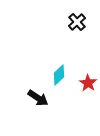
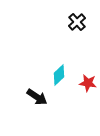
red star: rotated 24 degrees counterclockwise
black arrow: moved 1 px left, 1 px up
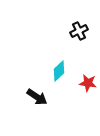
black cross: moved 2 px right, 9 px down; rotated 18 degrees clockwise
cyan diamond: moved 4 px up
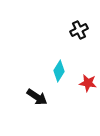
black cross: moved 1 px up
cyan diamond: rotated 15 degrees counterclockwise
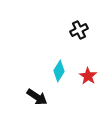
red star: moved 7 px up; rotated 24 degrees clockwise
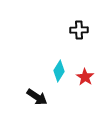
black cross: rotated 24 degrees clockwise
red star: moved 3 px left, 1 px down
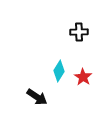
black cross: moved 2 px down
red star: moved 2 px left
